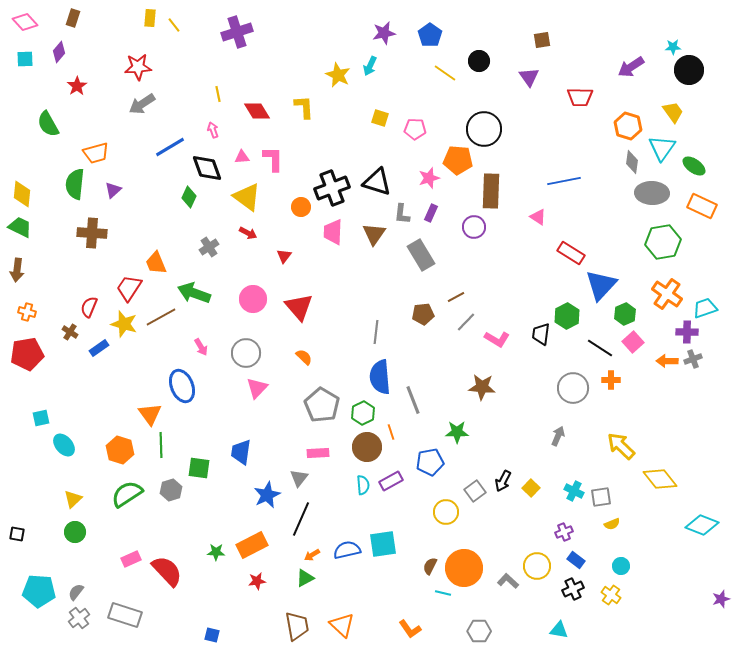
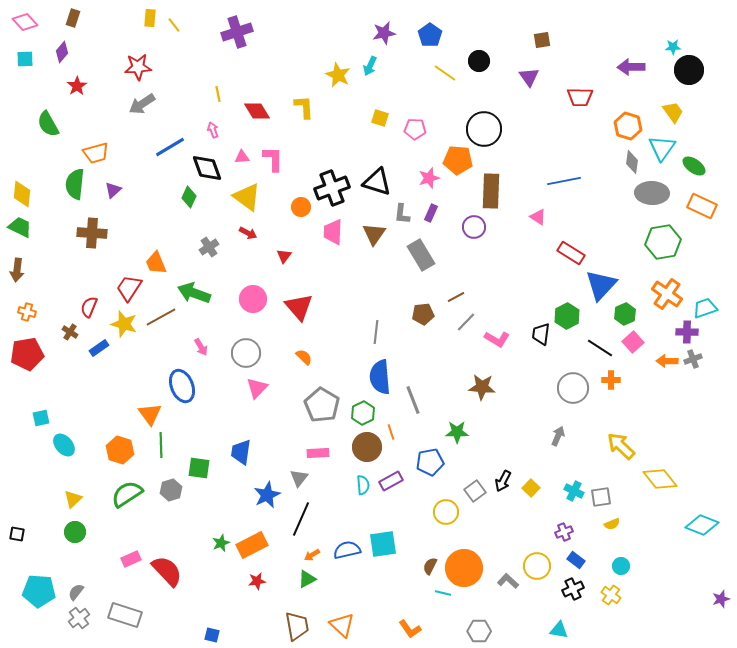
purple diamond at (59, 52): moved 3 px right
purple arrow at (631, 67): rotated 32 degrees clockwise
green star at (216, 552): moved 5 px right, 9 px up; rotated 24 degrees counterclockwise
green triangle at (305, 578): moved 2 px right, 1 px down
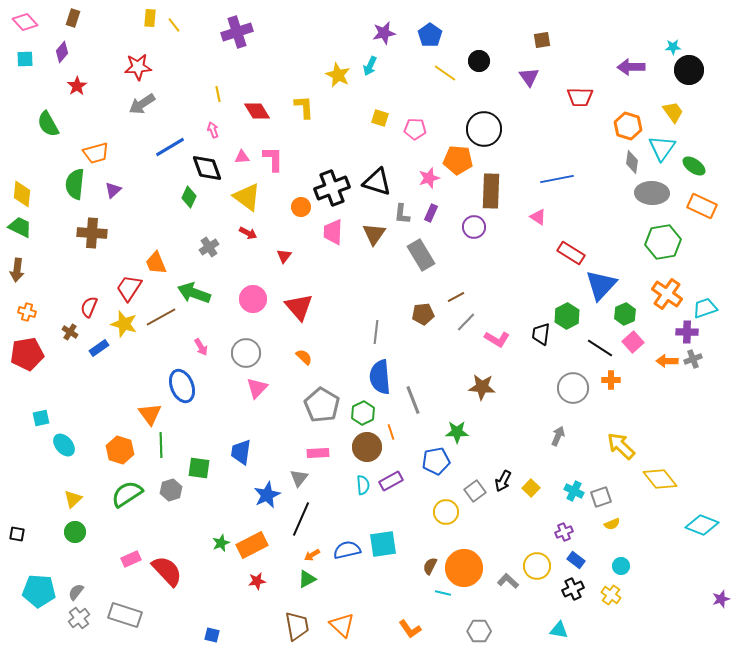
blue line at (564, 181): moved 7 px left, 2 px up
blue pentagon at (430, 462): moved 6 px right, 1 px up
gray square at (601, 497): rotated 10 degrees counterclockwise
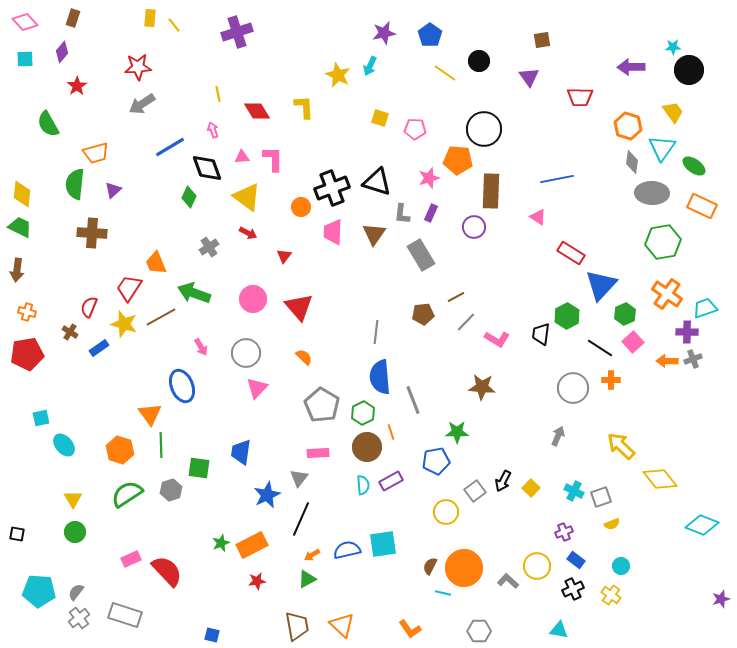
yellow triangle at (73, 499): rotated 18 degrees counterclockwise
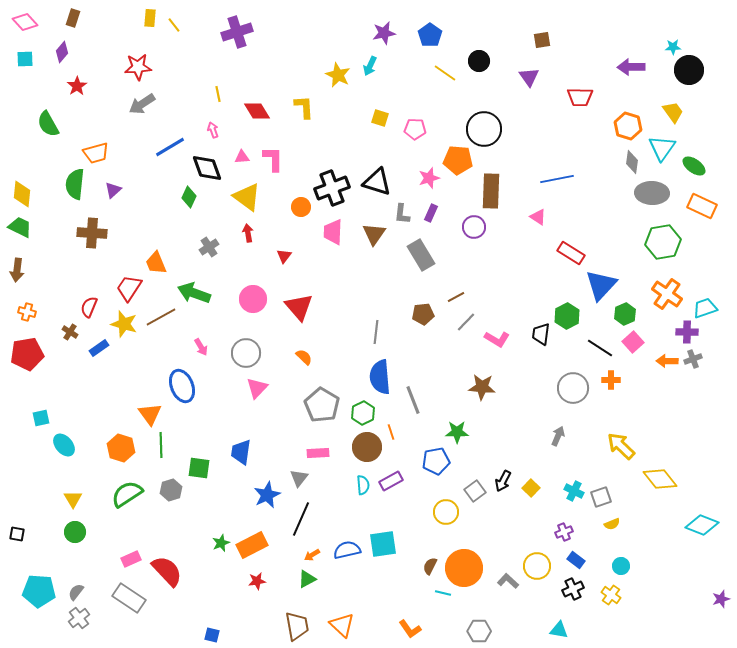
red arrow at (248, 233): rotated 126 degrees counterclockwise
orange hexagon at (120, 450): moved 1 px right, 2 px up
gray rectangle at (125, 615): moved 4 px right, 17 px up; rotated 16 degrees clockwise
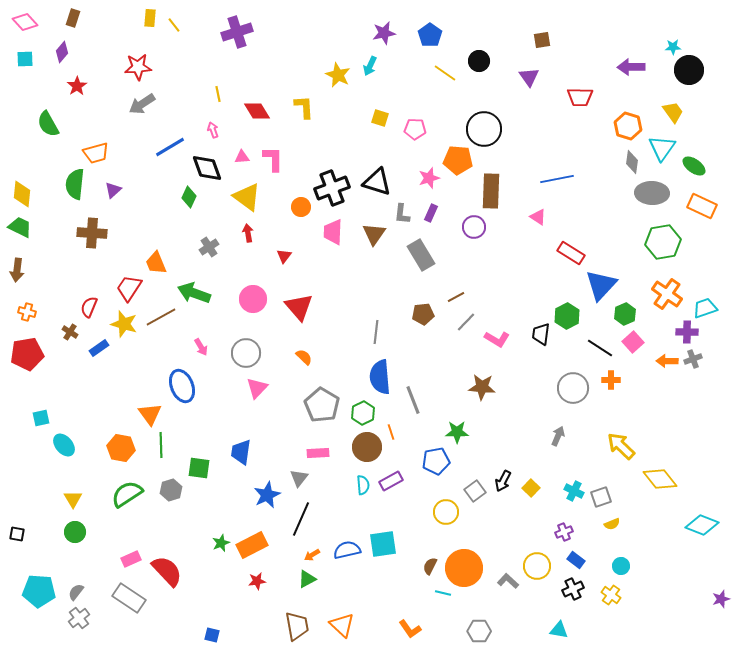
orange hexagon at (121, 448): rotated 8 degrees counterclockwise
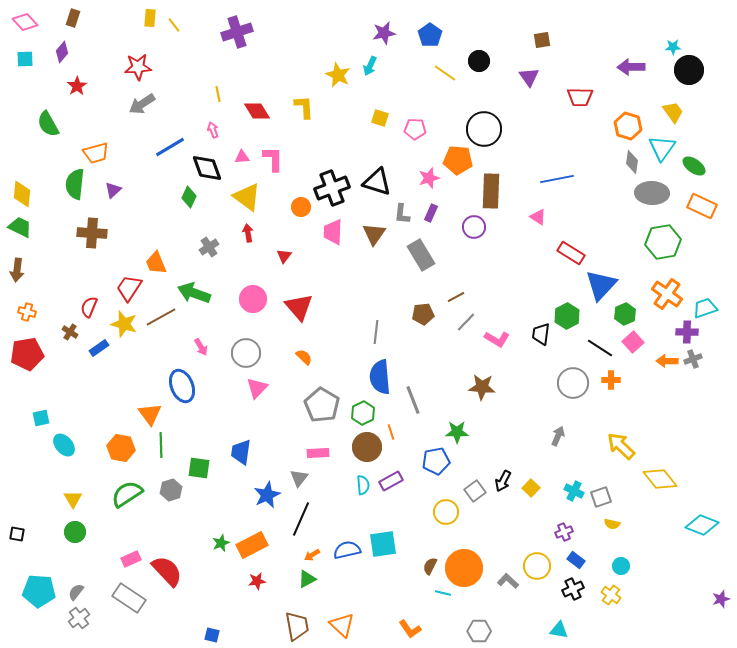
gray circle at (573, 388): moved 5 px up
yellow semicircle at (612, 524): rotated 35 degrees clockwise
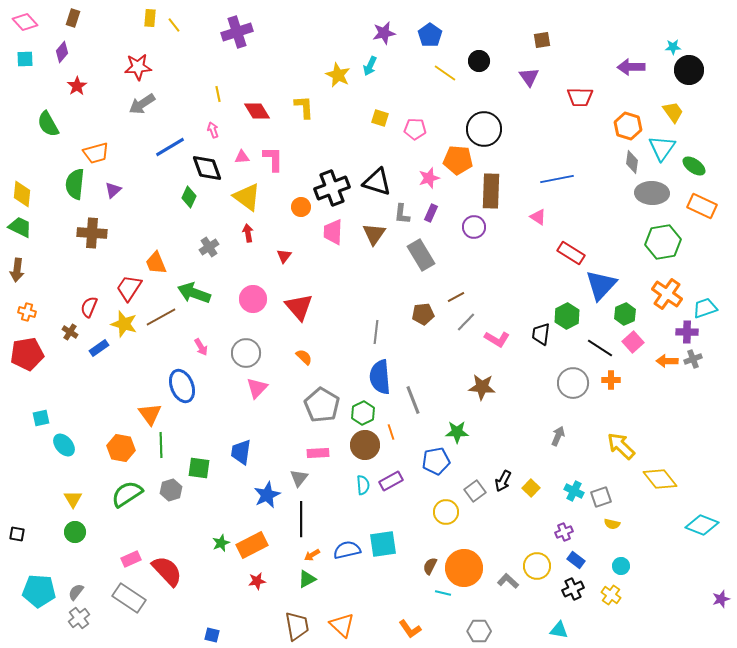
brown circle at (367, 447): moved 2 px left, 2 px up
black line at (301, 519): rotated 24 degrees counterclockwise
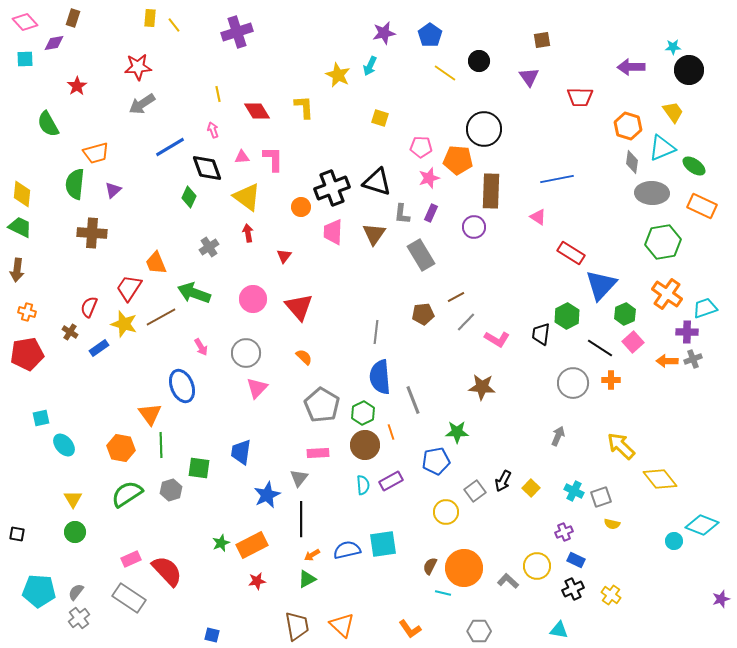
purple diamond at (62, 52): moved 8 px left, 9 px up; rotated 40 degrees clockwise
pink pentagon at (415, 129): moved 6 px right, 18 px down
cyan triangle at (662, 148): rotated 32 degrees clockwise
blue rectangle at (576, 560): rotated 12 degrees counterclockwise
cyan circle at (621, 566): moved 53 px right, 25 px up
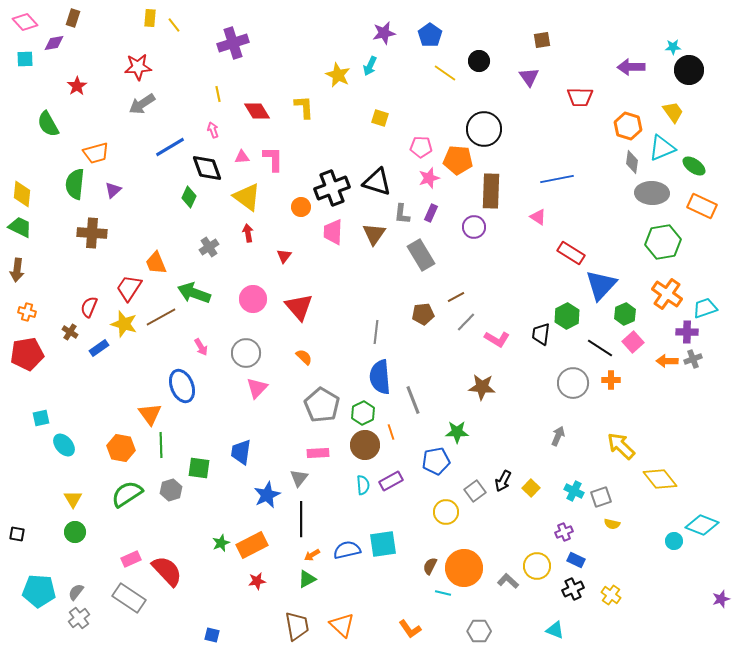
purple cross at (237, 32): moved 4 px left, 11 px down
cyan triangle at (559, 630): moved 4 px left; rotated 12 degrees clockwise
